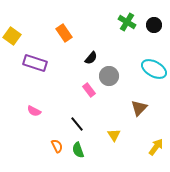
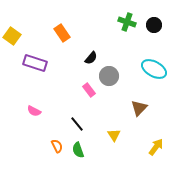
green cross: rotated 12 degrees counterclockwise
orange rectangle: moved 2 px left
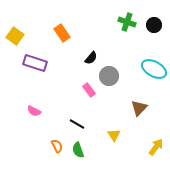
yellow square: moved 3 px right
black line: rotated 21 degrees counterclockwise
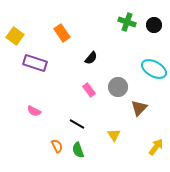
gray circle: moved 9 px right, 11 px down
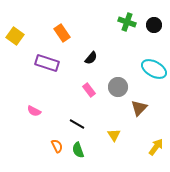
purple rectangle: moved 12 px right
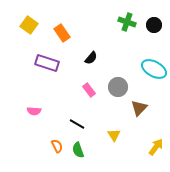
yellow square: moved 14 px right, 11 px up
pink semicircle: rotated 24 degrees counterclockwise
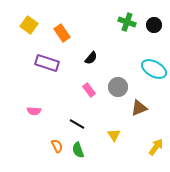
brown triangle: rotated 24 degrees clockwise
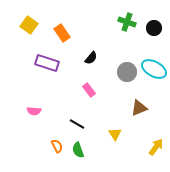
black circle: moved 3 px down
gray circle: moved 9 px right, 15 px up
yellow triangle: moved 1 px right, 1 px up
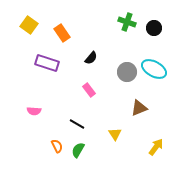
green semicircle: rotated 49 degrees clockwise
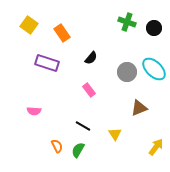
cyan ellipse: rotated 15 degrees clockwise
black line: moved 6 px right, 2 px down
